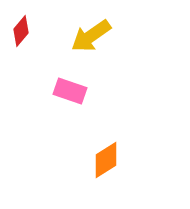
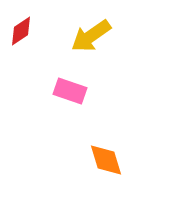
red diamond: rotated 16 degrees clockwise
orange diamond: rotated 75 degrees counterclockwise
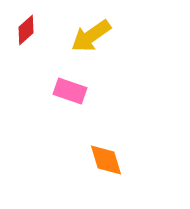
red diamond: moved 5 px right, 1 px up; rotated 8 degrees counterclockwise
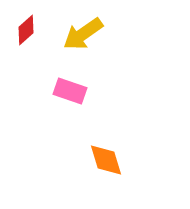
yellow arrow: moved 8 px left, 2 px up
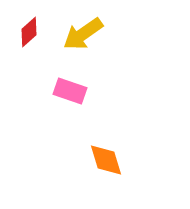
red diamond: moved 3 px right, 2 px down
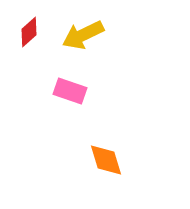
yellow arrow: moved 1 px down; rotated 9 degrees clockwise
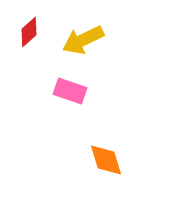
yellow arrow: moved 5 px down
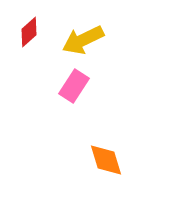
pink rectangle: moved 4 px right, 5 px up; rotated 76 degrees counterclockwise
